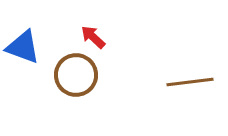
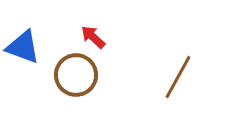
brown line: moved 12 px left, 5 px up; rotated 54 degrees counterclockwise
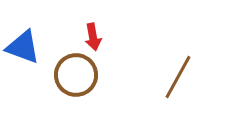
red arrow: rotated 144 degrees counterclockwise
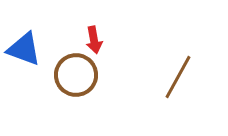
red arrow: moved 1 px right, 3 px down
blue triangle: moved 1 px right, 2 px down
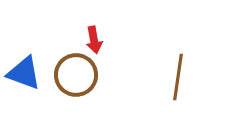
blue triangle: moved 24 px down
brown line: rotated 21 degrees counterclockwise
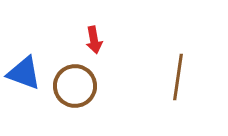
brown circle: moved 1 px left, 11 px down
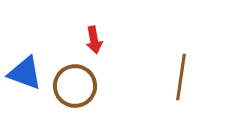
blue triangle: moved 1 px right
brown line: moved 3 px right
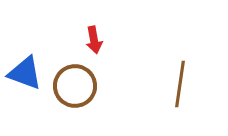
brown line: moved 1 px left, 7 px down
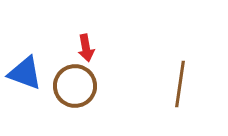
red arrow: moved 8 px left, 8 px down
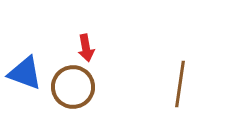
brown circle: moved 2 px left, 1 px down
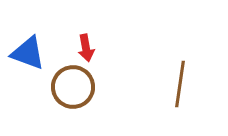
blue triangle: moved 3 px right, 20 px up
